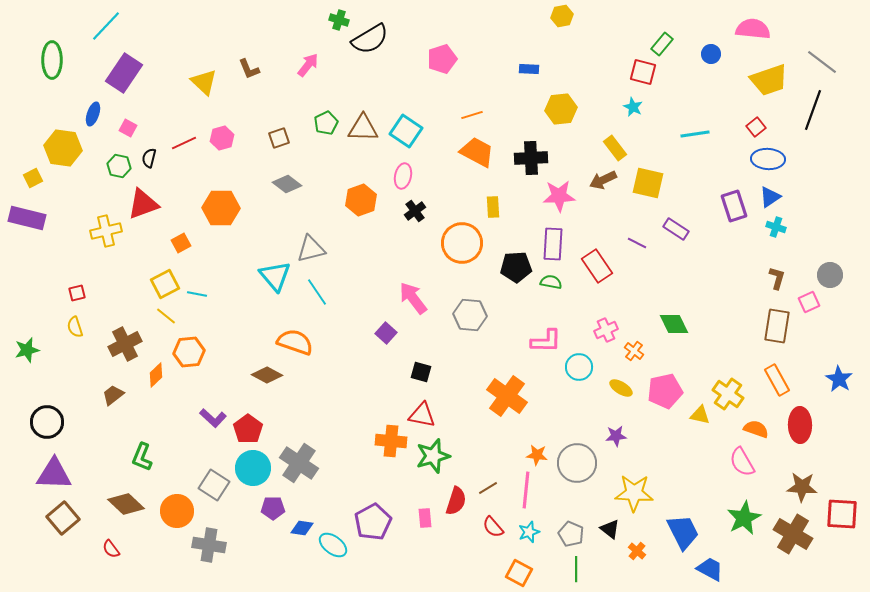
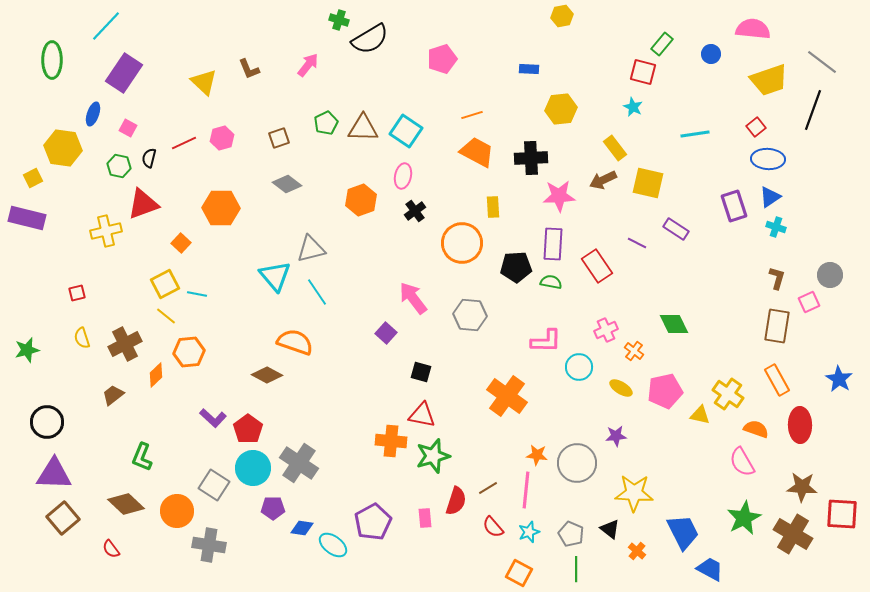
orange square at (181, 243): rotated 18 degrees counterclockwise
yellow semicircle at (75, 327): moved 7 px right, 11 px down
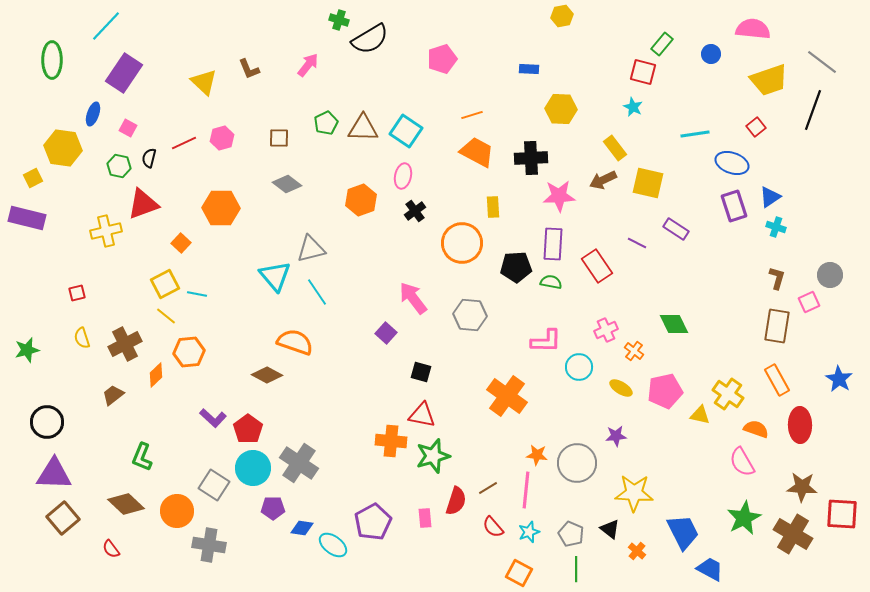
yellow hexagon at (561, 109): rotated 8 degrees clockwise
brown square at (279, 138): rotated 20 degrees clockwise
blue ellipse at (768, 159): moved 36 px left, 4 px down; rotated 16 degrees clockwise
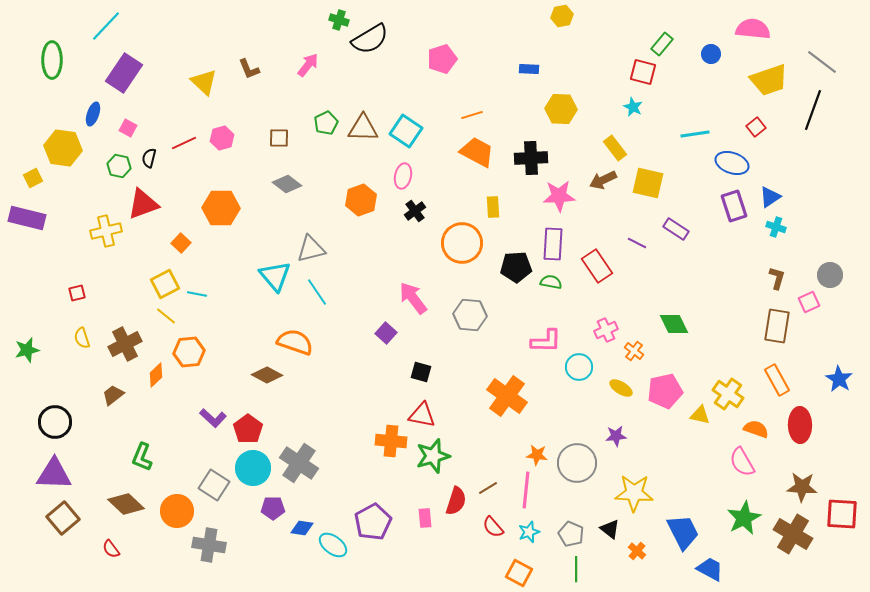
black circle at (47, 422): moved 8 px right
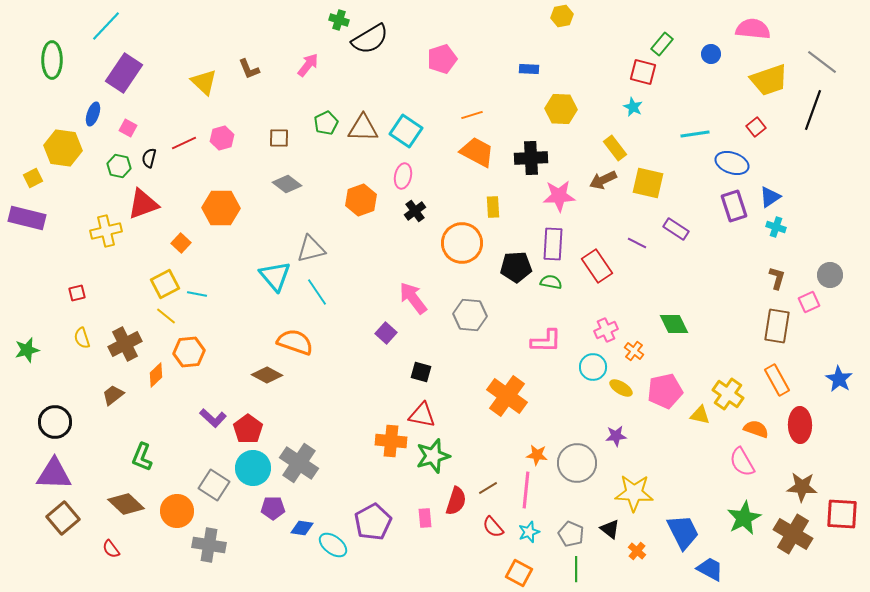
cyan circle at (579, 367): moved 14 px right
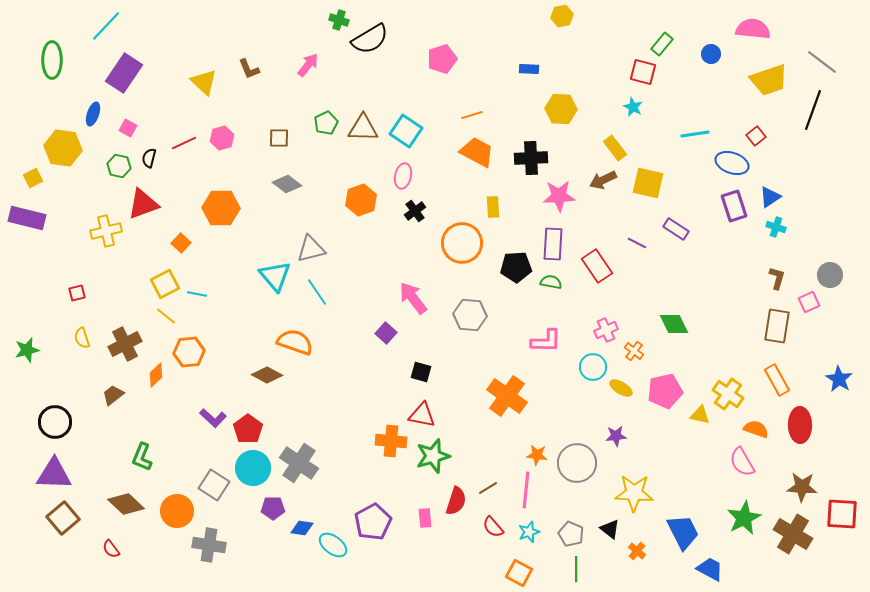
red square at (756, 127): moved 9 px down
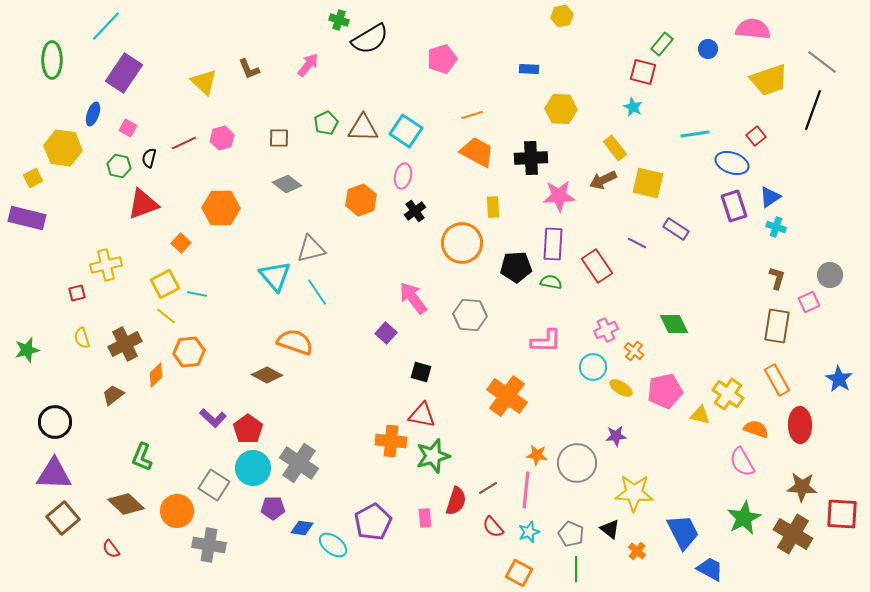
blue circle at (711, 54): moved 3 px left, 5 px up
yellow cross at (106, 231): moved 34 px down
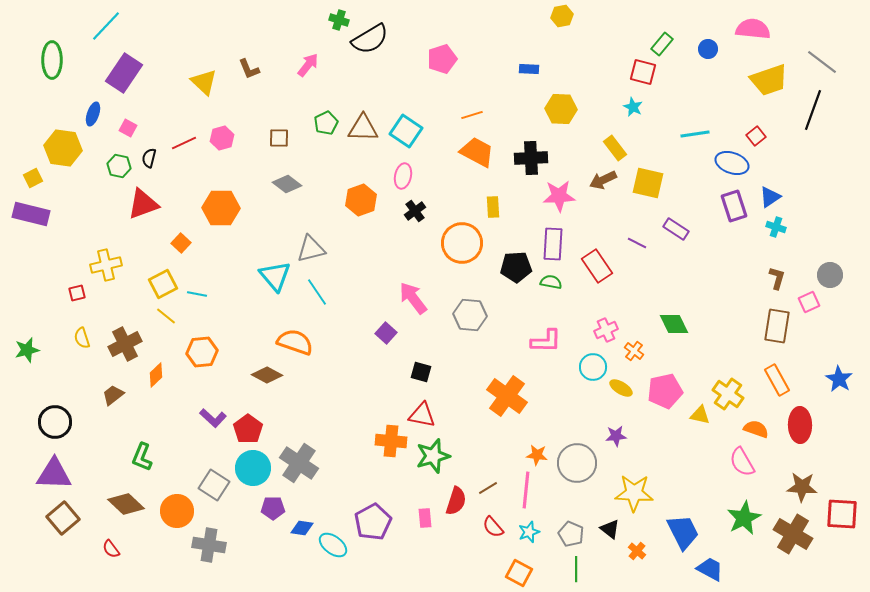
purple rectangle at (27, 218): moved 4 px right, 4 px up
yellow square at (165, 284): moved 2 px left
orange hexagon at (189, 352): moved 13 px right
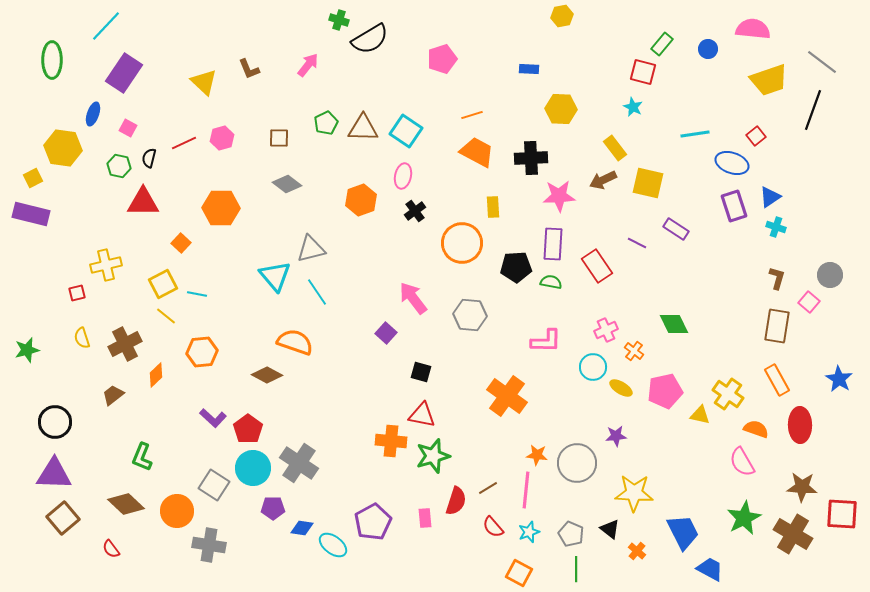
red triangle at (143, 204): moved 2 px up; rotated 20 degrees clockwise
pink square at (809, 302): rotated 25 degrees counterclockwise
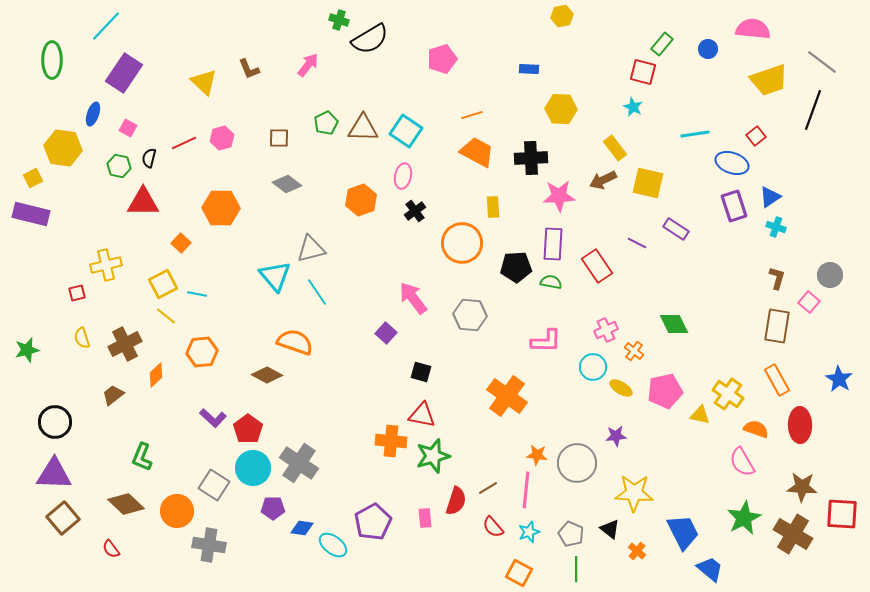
blue trapezoid at (710, 569): rotated 12 degrees clockwise
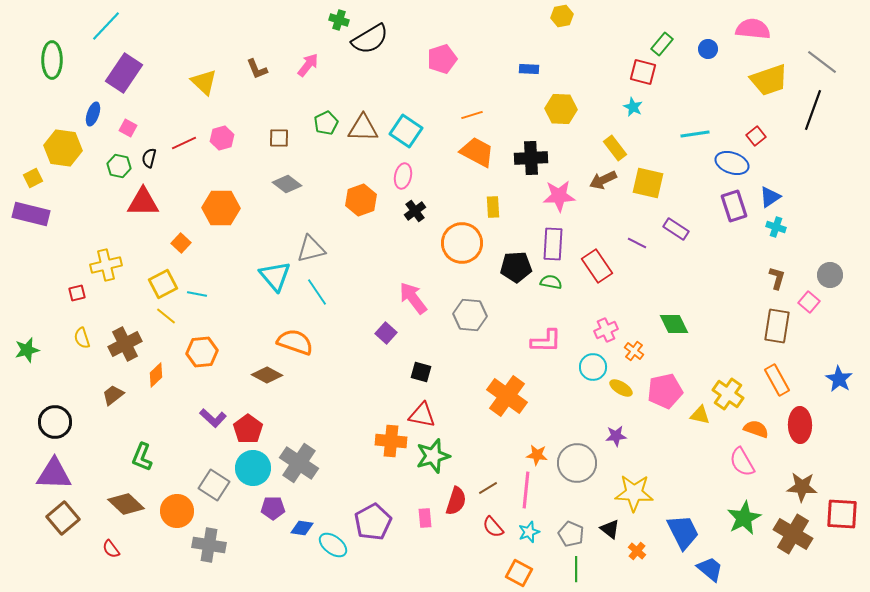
brown L-shape at (249, 69): moved 8 px right
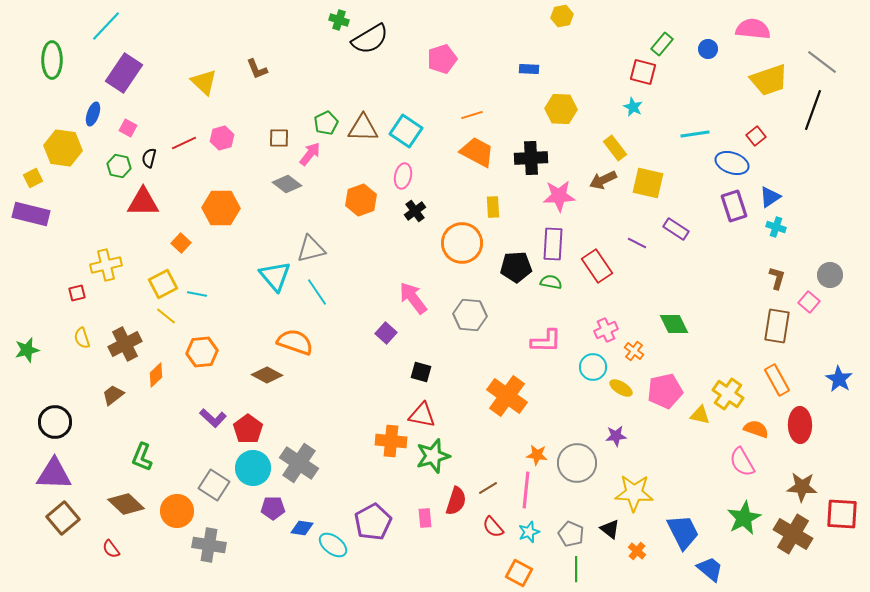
pink arrow at (308, 65): moved 2 px right, 89 px down
